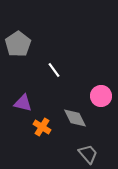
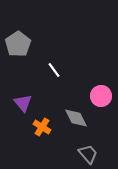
purple triangle: rotated 36 degrees clockwise
gray diamond: moved 1 px right
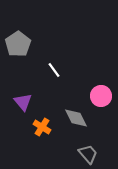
purple triangle: moved 1 px up
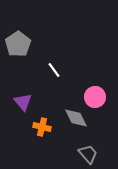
pink circle: moved 6 px left, 1 px down
orange cross: rotated 18 degrees counterclockwise
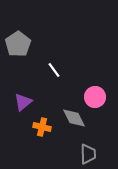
purple triangle: rotated 30 degrees clockwise
gray diamond: moved 2 px left
gray trapezoid: rotated 40 degrees clockwise
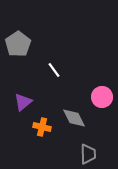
pink circle: moved 7 px right
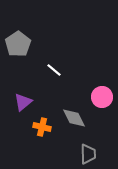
white line: rotated 14 degrees counterclockwise
